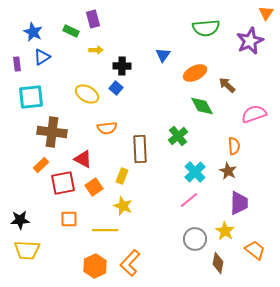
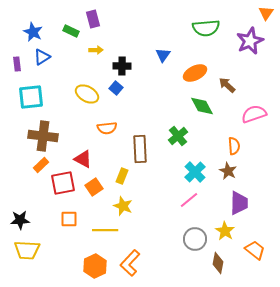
brown cross at (52, 132): moved 9 px left, 4 px down
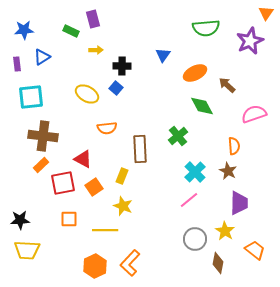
blue star at (33, 32): moved 9 px left, 2 px up; rotated 30 degrees counterclockwise
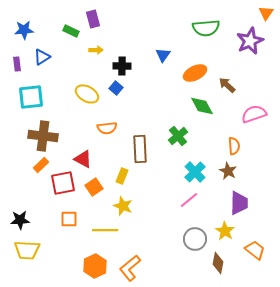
orange L-shape at (130, 263): moved 5 px down; rotated 8 degrees clockwise
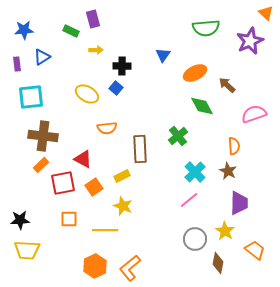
orange triangle at (266, 13): rotated 21 degrees counterclockwise
yellow rectangle at (122, 176): rotated 42 degrees clockwise
